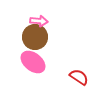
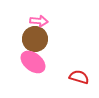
brown circle: moved 2 px down
red semicircle: rotated 18 degrees counterclockwise
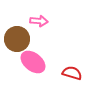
brown circle: moved 18 px left
red semicircle: moved 7 px left, 4 px up
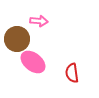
red semicircle: rotated 114 degrees counterclockwise
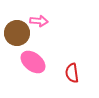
brown circle: moved 6 px up
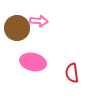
brown circle: moved 5 px up
pink ellipse: rotated 25 degrees counterclockwise
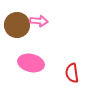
brown circle: moved 3 px up
pink ellipse: moved 2 px left, 1 px down
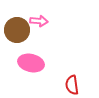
brown circle: moved 5 px down
red semicircle: moved 12 px down
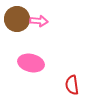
brown circle: moved 11 px up
